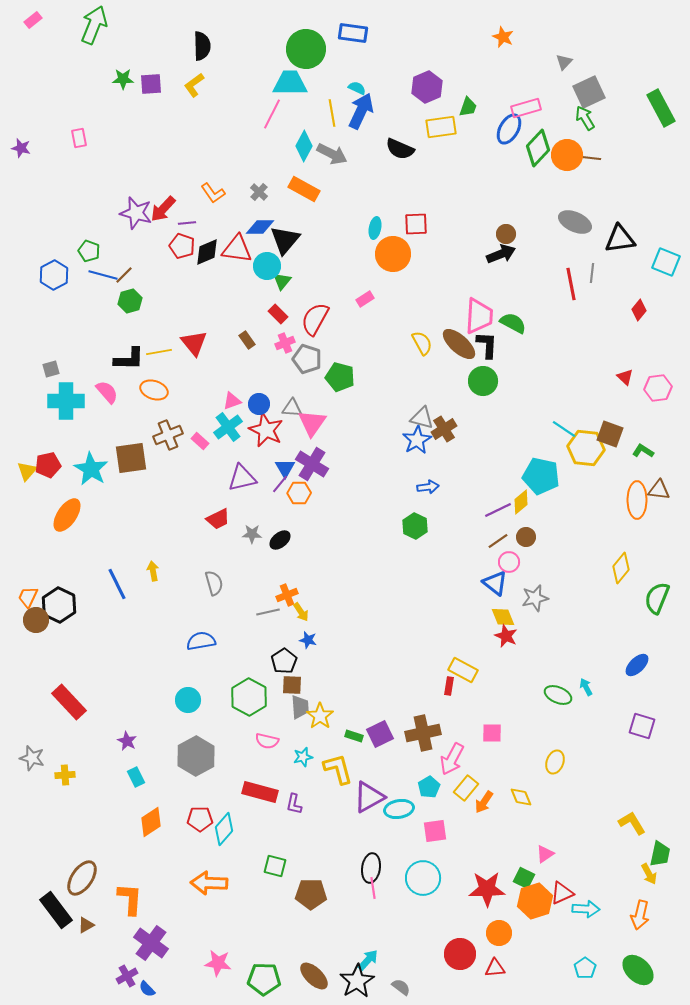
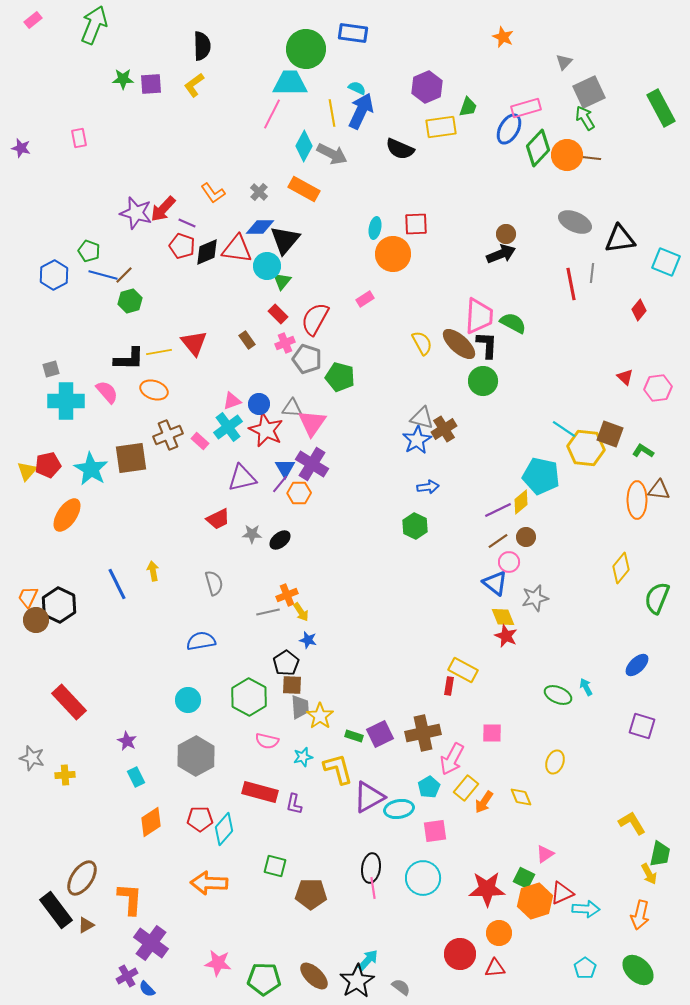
purple line at (187, 223): rotated 30 degrees clockwise
black pentagon at (284, 661): moved 2 px right, 2 px down
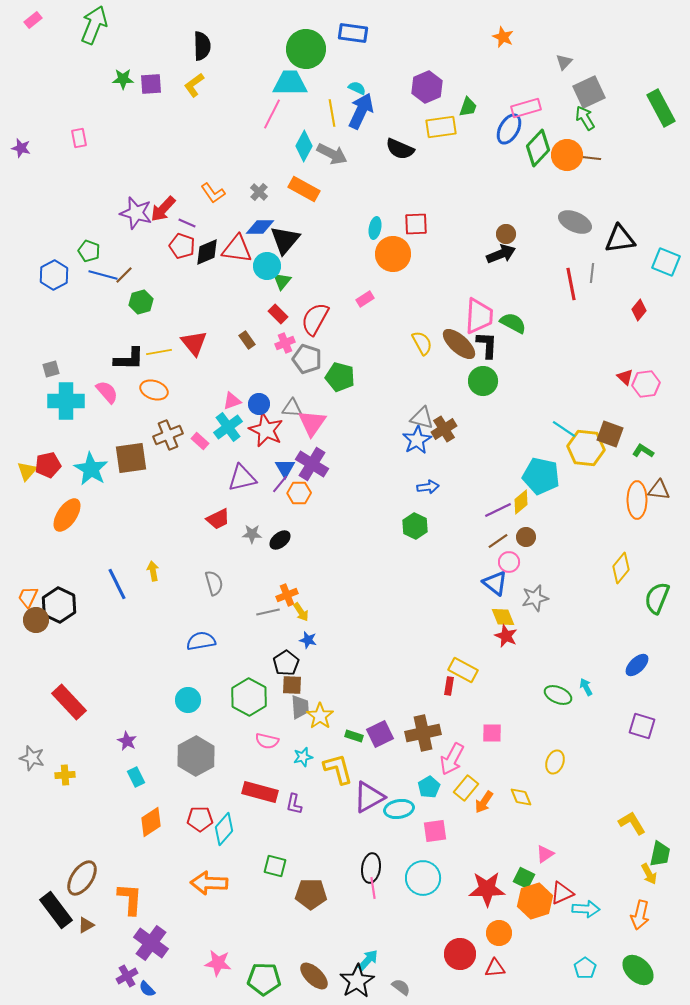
green hexagon at (130, 301): moved 11 px right, 1 px down
pink hexagon at (658, 388): moved 12 px left, 4 px up
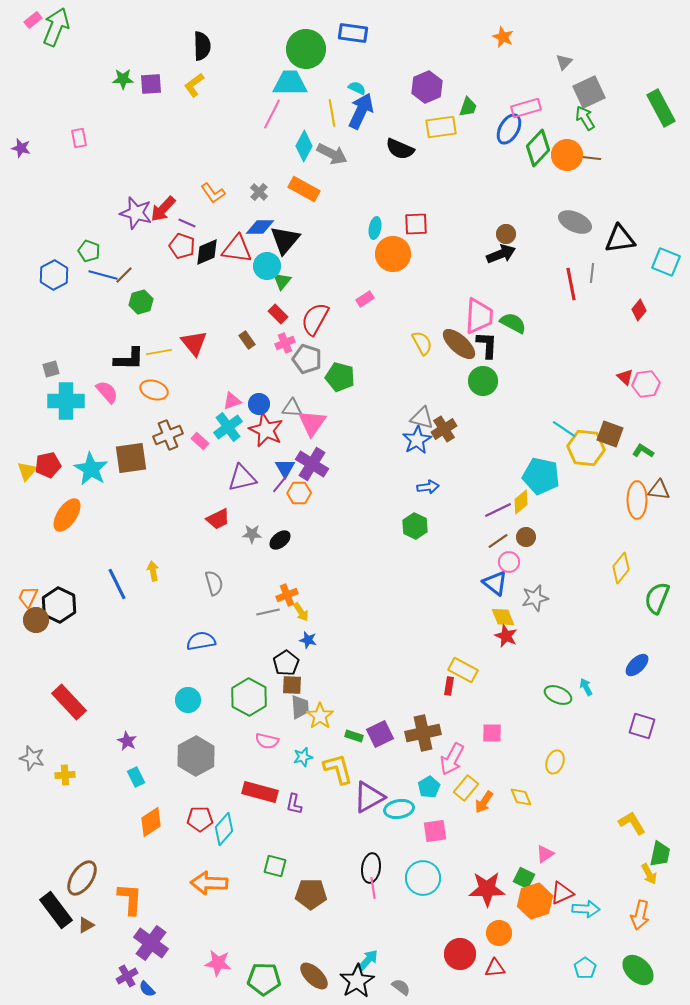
green arrow at (94, 25): moved 38 px left, 2 px down
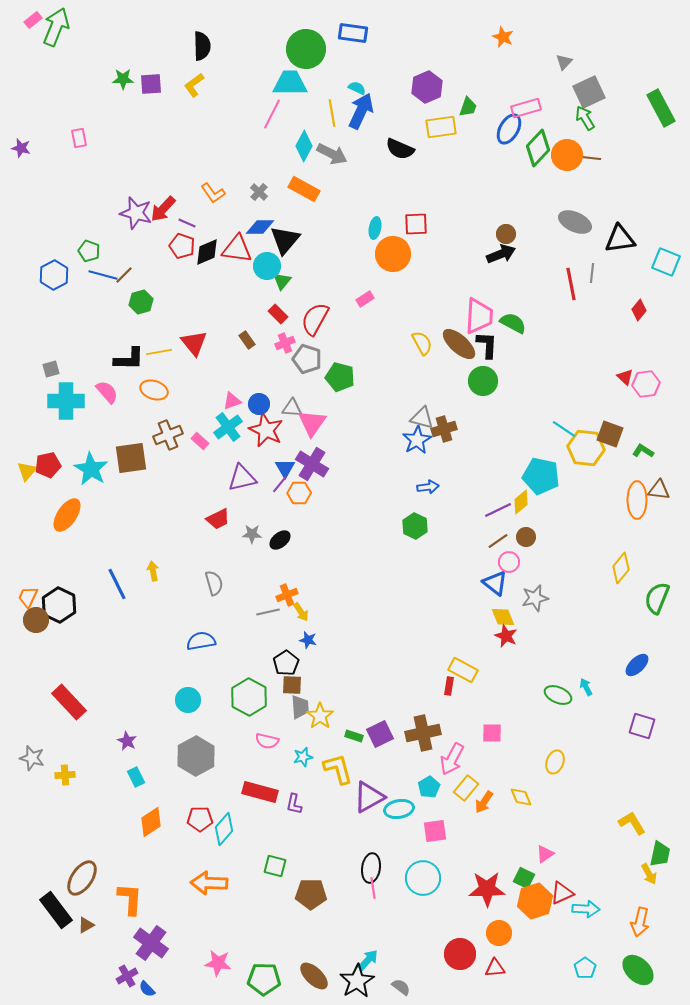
brown cross at (444, 429): rotated 15 degrees clockwise
orange arrow at (640, 915): moved 7 px down
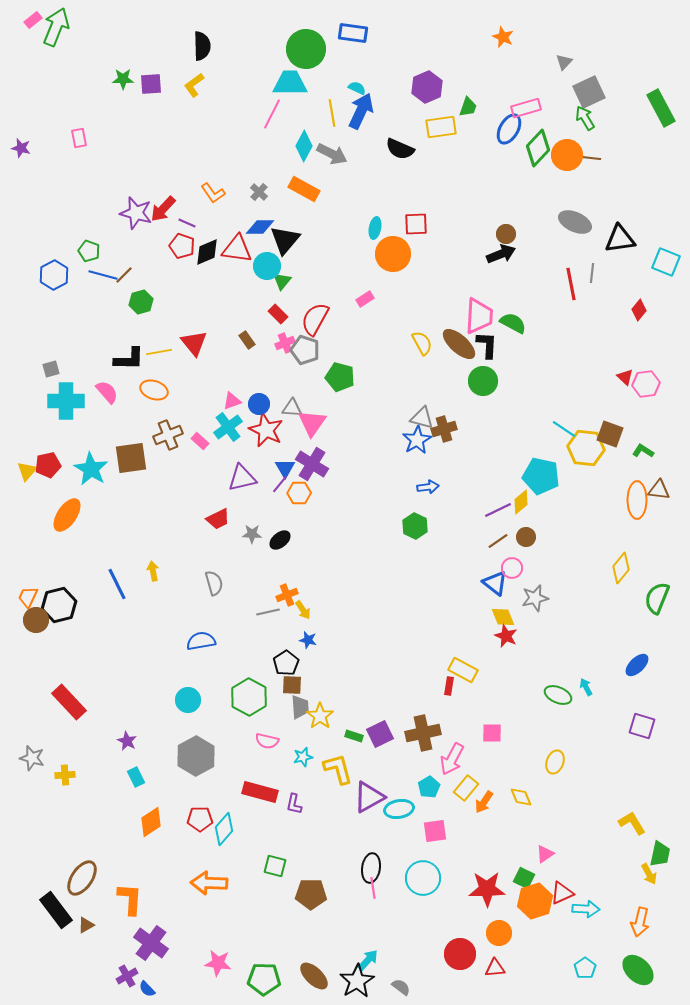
gray pentagon at (307, 359): moved 2 px left, 9 px up
pink circle at (509, 562): moved 3 px right, 6 px down
black hexagon at (59, 605): rotated 20 degrees clockwise
yellow arrow at (301, 612): moved 2 px right, 2 px up
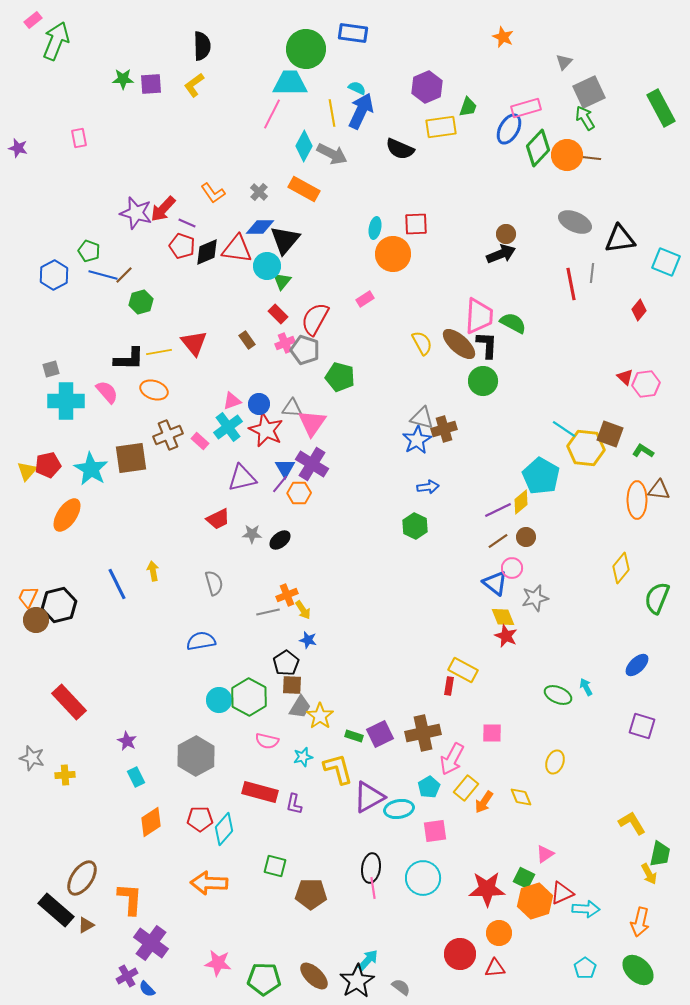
green arrow at (56, 27): moved 14 px down
purple star at (21, 148): moved 3 px left
cyan pentagon at (541, 476): rotated 18 degrees clockwise
cyan circle at (188, 700): moved 31 px right
gray trapezoid at (300, 707): rotated 35 degrees clockwise
black rectangle at (56, 910): rotated 12 degrees counterclockwise
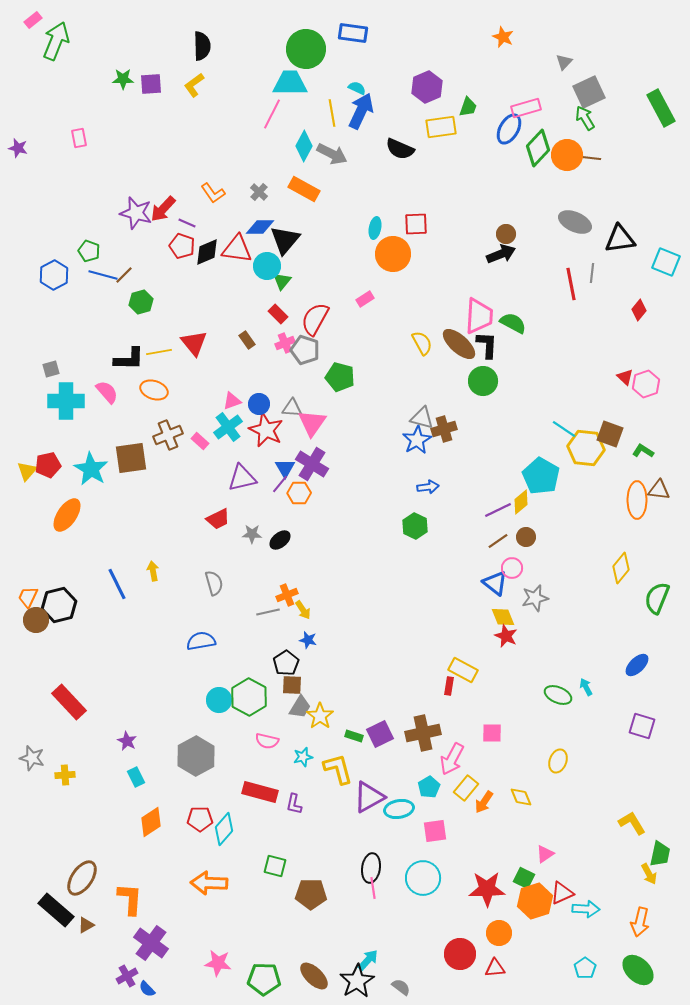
pink hexagon at (646, 384): rotated 12 degrees counterclockwise
yellow ellipse at (555, 762): moved 3 px right, 1 px up
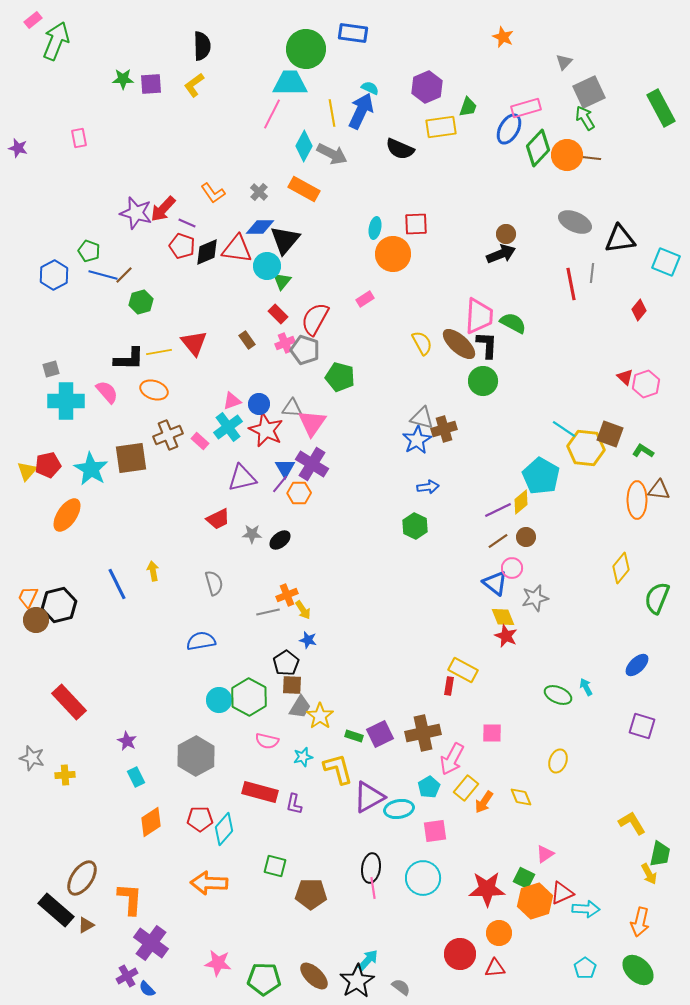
cyan semicircle at (357, 88): moved 13 px right
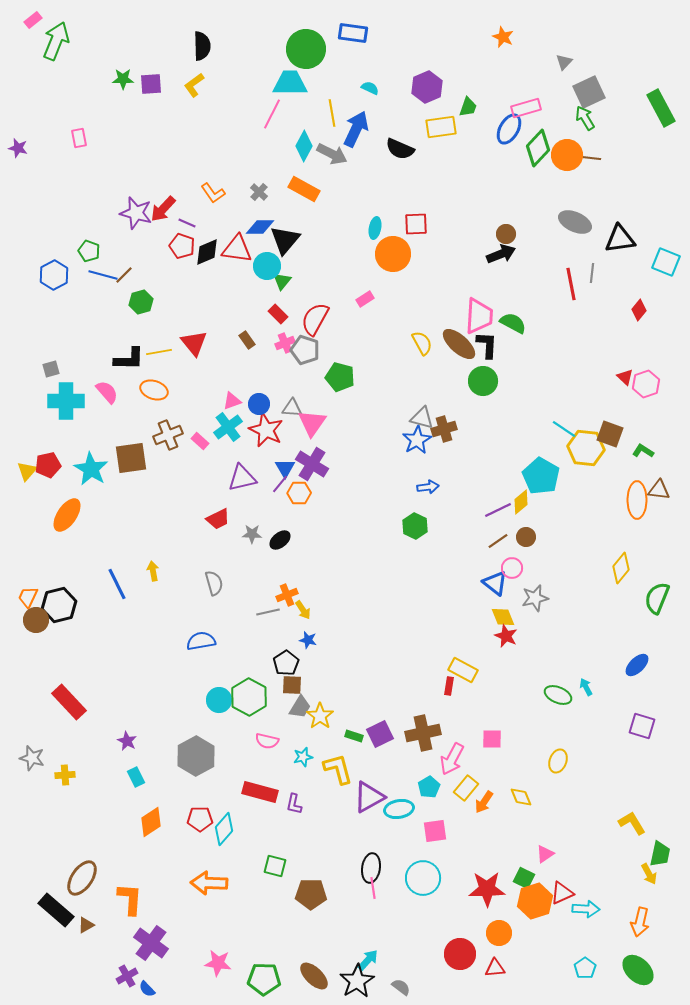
blue arrow at (361, 111): moved 5 px left, 18 px down
pink square at (492, 733): moved 6 px down
